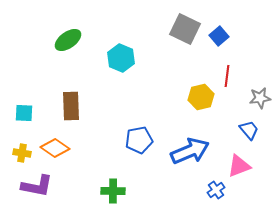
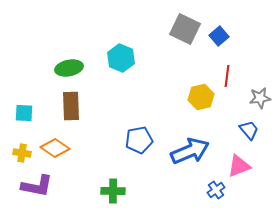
green ellipse: moved 1 px right, 28 px down; rotated 24 degrees clockwise
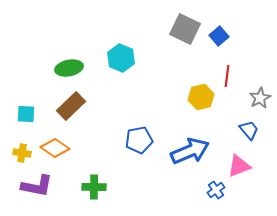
gray star: rotated 20 degrees counterclockwise
brown rectangle: rotated 48 degrees clockwise
cyan square: moved 2 px right, 1 px down
green cross: moved 19 px left, 4 px up
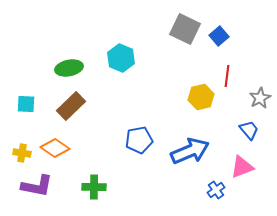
cyan square: moved 10 px up
pink triangle: moved 3 px right, 1 px down
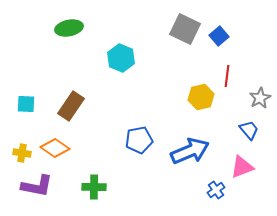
green ellipse: moved 40 px up
brown rectangle: rotated 12 degrees counterclockwise
